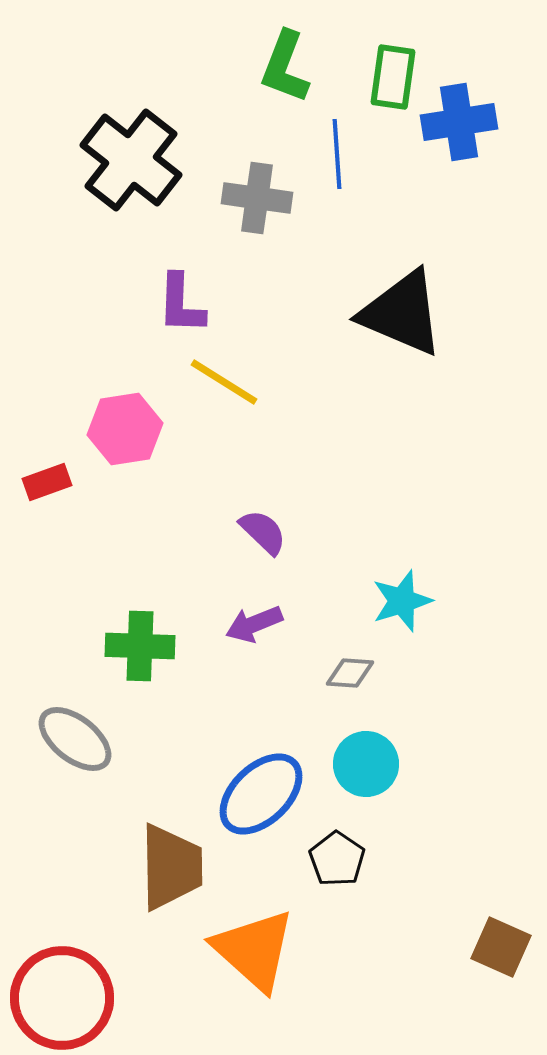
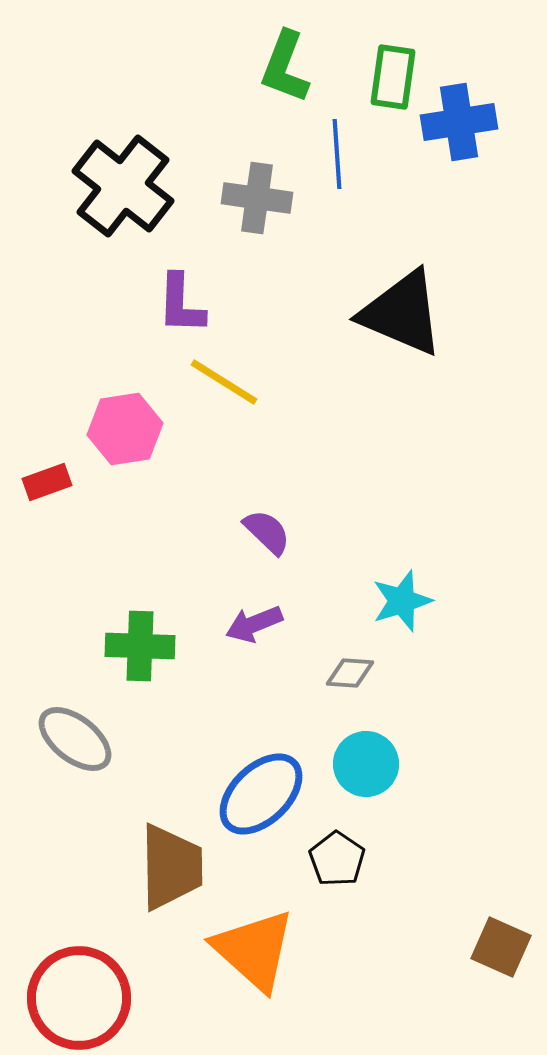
black cross: moved 8 px left, 26 px down
purple semicircle: moved 4 px right
red circle: moved 17 px right
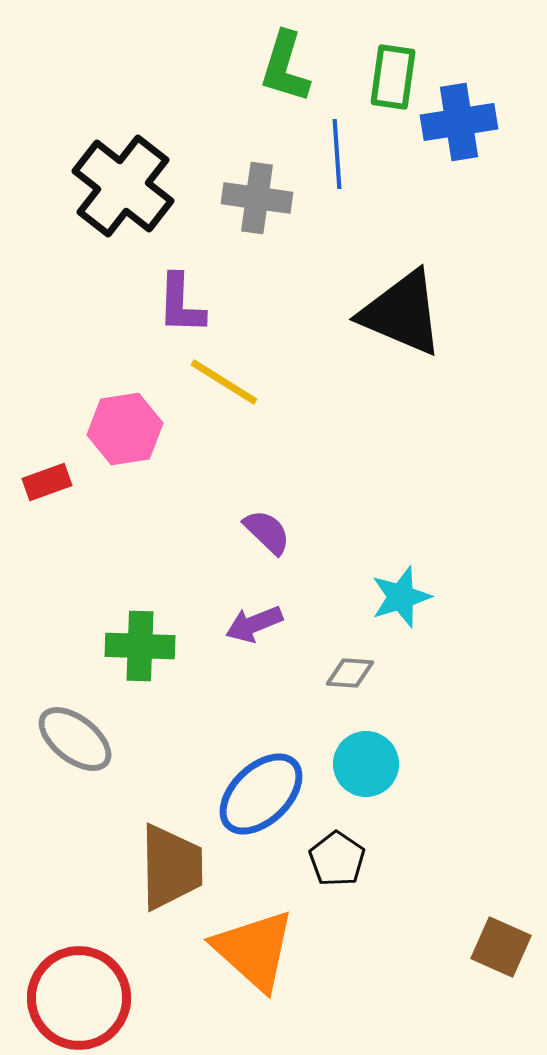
green L-shape: rotated 4 degrees counterclockwise
cyan star: moved 1 px left, 4 px up
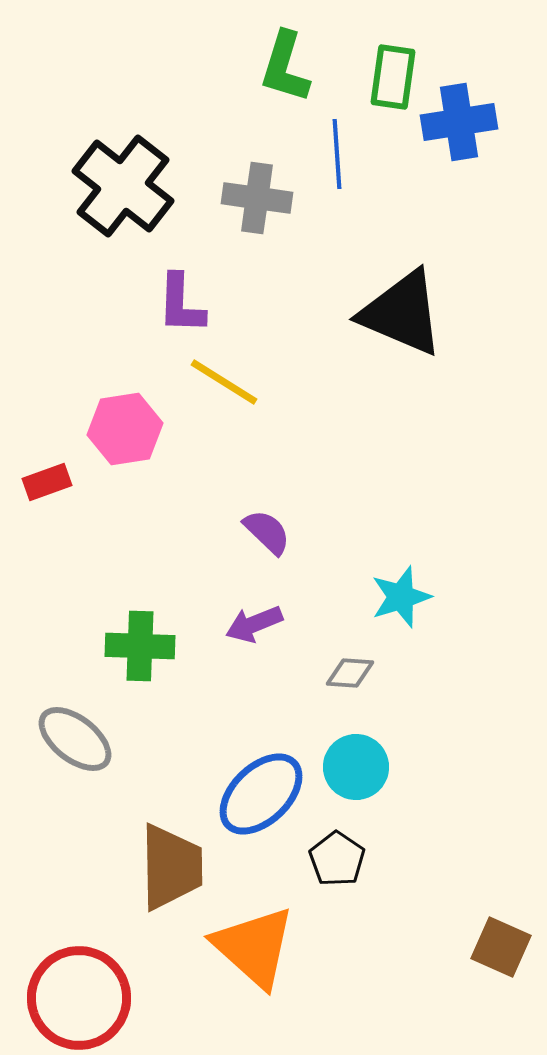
cyan circle: moved 10 px left, 3 px down
orange triangle: moved 3 px up
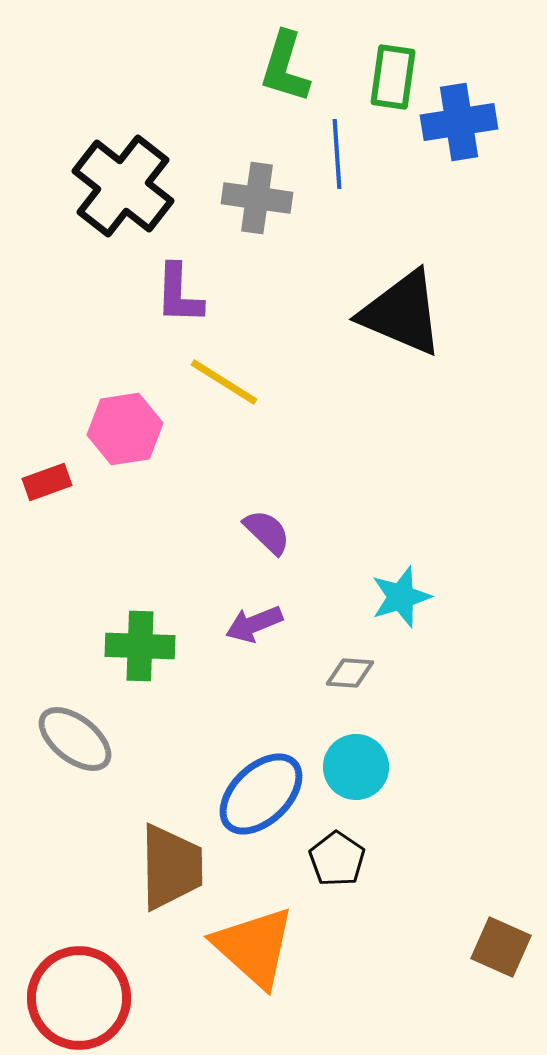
purple L-shape: moved 2 px left, 10 px up
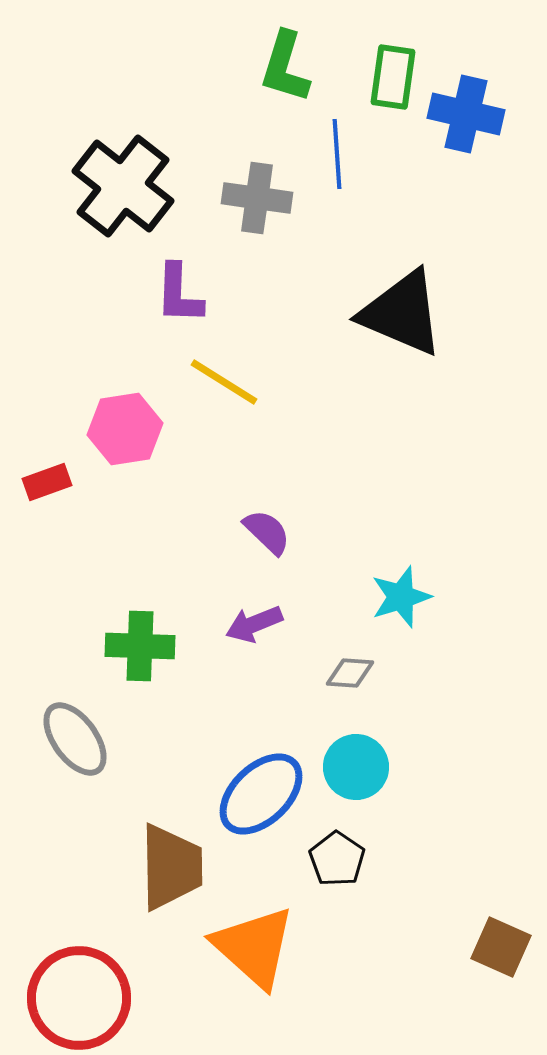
blue cross: moved 7 px right, 8 px up; rotated 22 degrees clockwise
gray ellipse: rotated 16 degrees clockwise
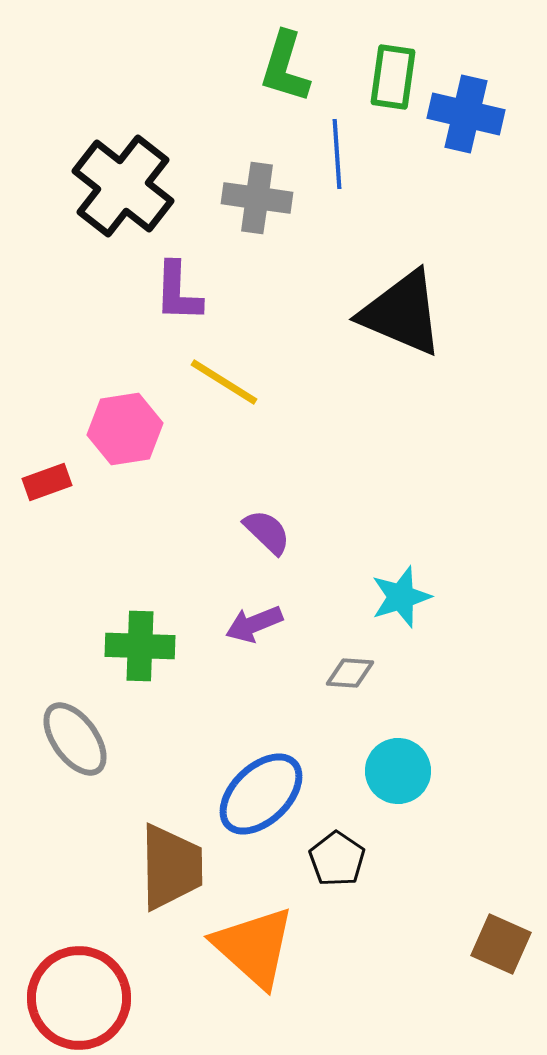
purple L-shape: moved 1 px left, 2 px up
cyan circle: moved 42 px right, 4 px down
brown square: moved 3 px up
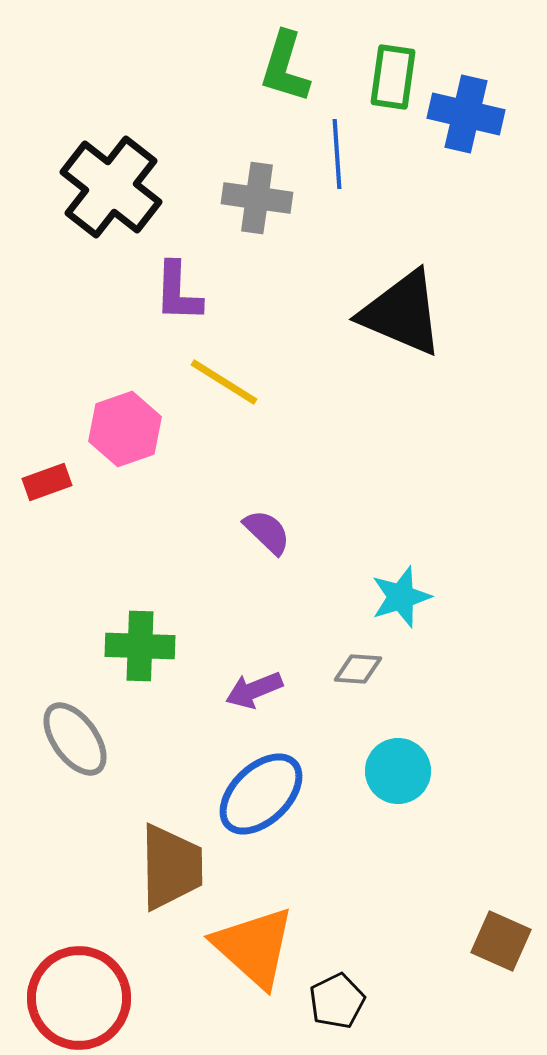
black cross: moved 12 px left, 1 px down
pink hexagon: rotated 10 degrees counterclockwise
purple arrow: moved 66 px down
gray diamond: moved 8 px right, 4 px up
black pentagon: moved 142 px down; rotated 12 degrees clockwise
brown square: moved 3 px up
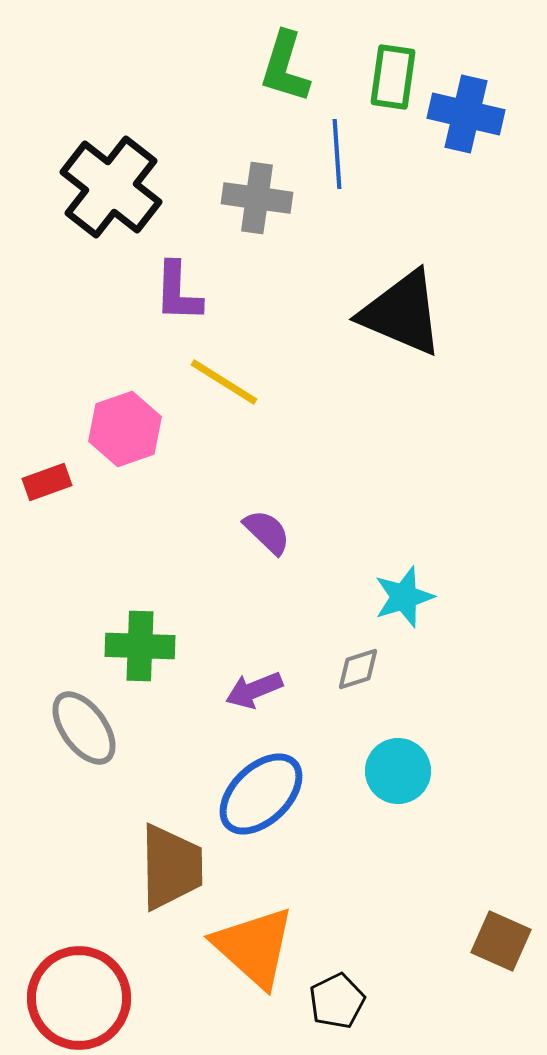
cyan star: moved 3 px right
gray diamond: rotated 21 degrees counterclockwise
gray ellipse: moved 9 px right, 11 px up
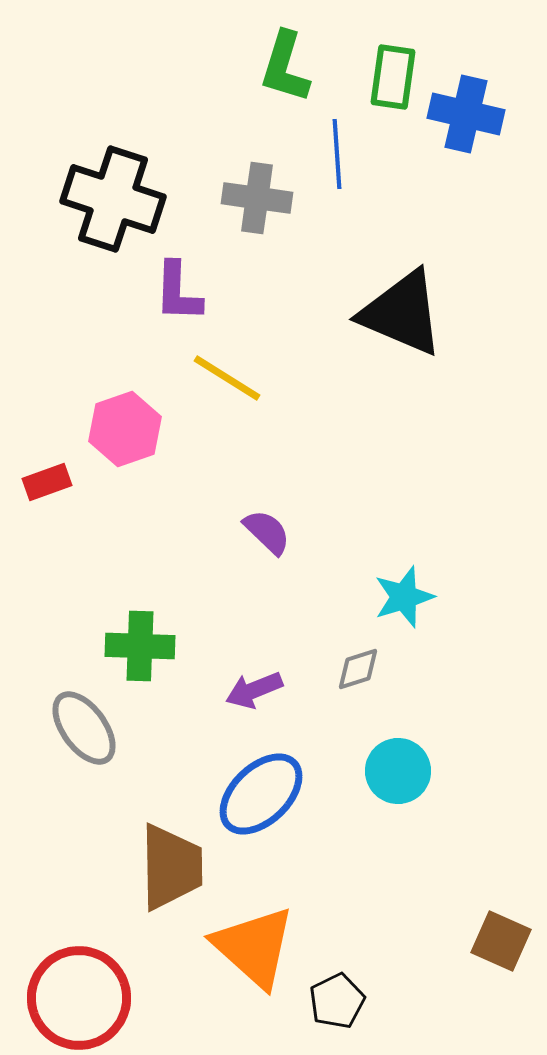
black cross: moved 2 px right, 12 px down; rotated 20 degrees counterclockwise
yellow line: moved 3 px right, 4 px up
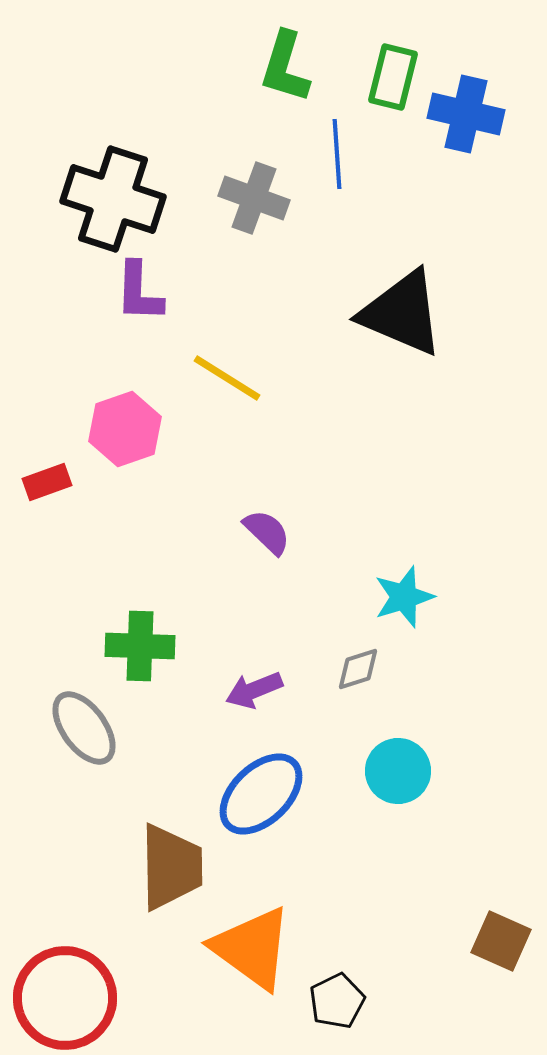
green rectangle: rotated 6 degrees clockwise
gray cross: moved 3 px left; rotated 12 degrees clockwise
purple L-shape: moved 39 px left
orange triangle: moved 2 px left, 1 px down; rotated 6 degrees counterclockwise
red circle: moved 14 px left
